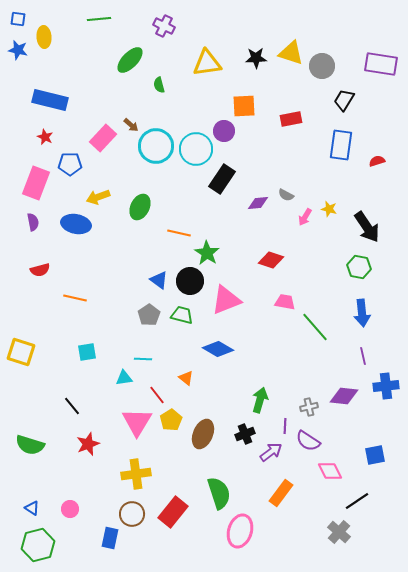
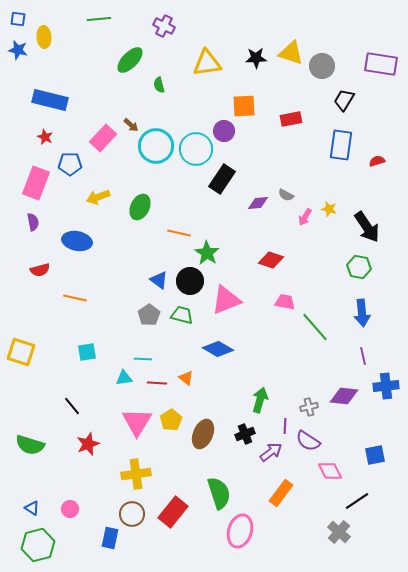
blue ellipse at (76, 224): moved 1 px right, 17 px down
red line at (157, 395): moved 12 px up; rotated 48 degrees counterclockwise
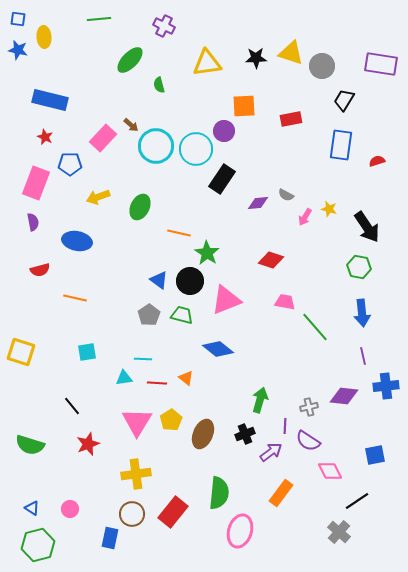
blue diamond at (218, 349): rotated 8 degrees clockwise
green semicircle at (219, 493): rotated 24 degrees clockwise
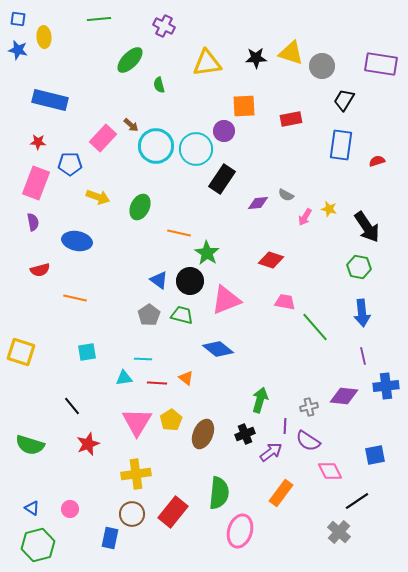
red star at (45, 137): moved 7 px left, 5 px down; rotated 21 degrees counterclockwise
yellow arrow at (98, 197): rotated 140 degrees counterclockwise
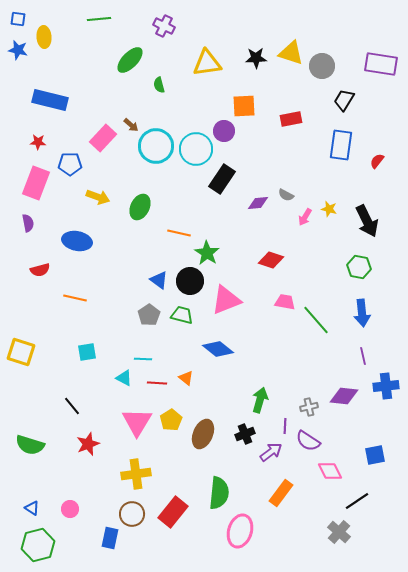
red semicircle at (377, 161): rotated 35 degrees counterclockwise
purple semicircle at (33, 222): moved 5 px left, 1 px down
black arrow at (367, 227): moved 6 px up; rotated 8 degrees clockwise
green line at (315, 327): moved 1 px right, 7 px up
cyan triangle at (124, 378): rotated 36 degrees clockwise
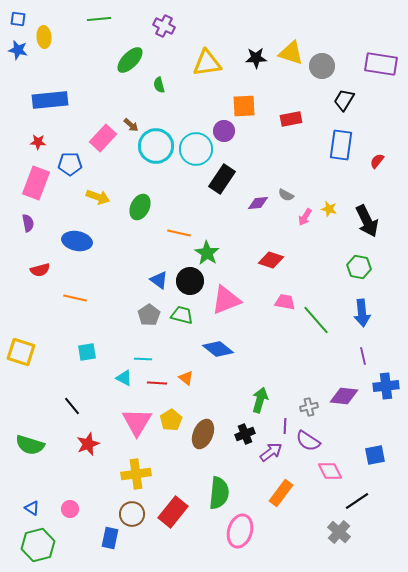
blue rectangle at (50, 100): rotated 20 degrees counterclockwise
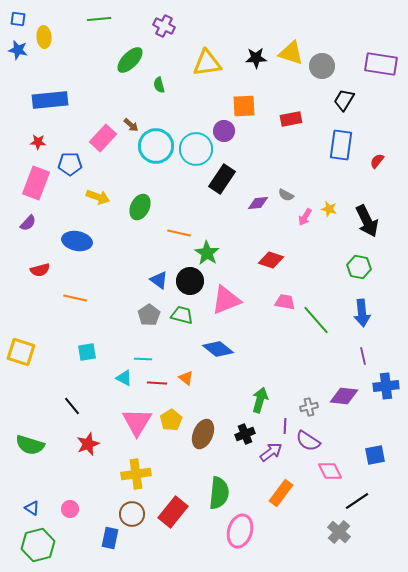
purple semicircle at (28, 223): rotated 54 degrees clockwise
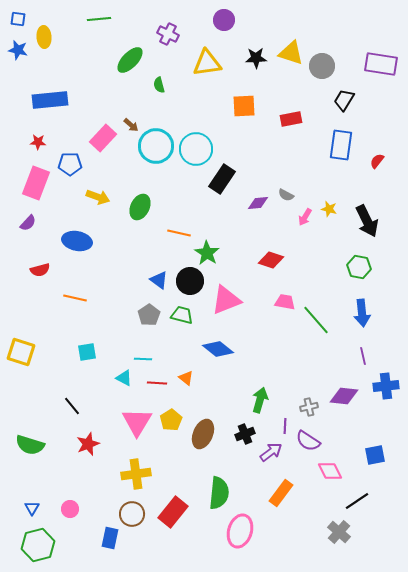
purple cross at (164, 26): moved 4 px right, 8 px down
purple circle at (224, 131): moved 111 px up
blue triangle at (32, 508): rotated 28 degrees clockwise
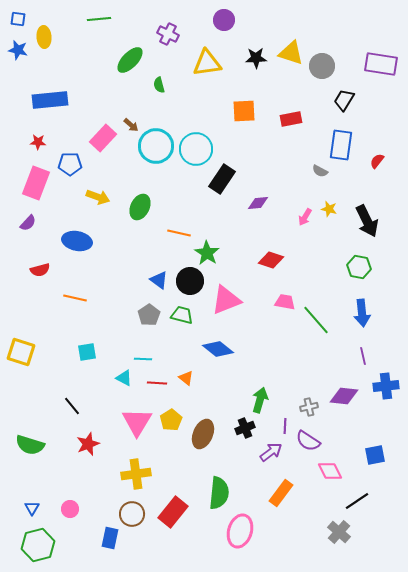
orange square at (244, 106): moved 5 px down
gray semicircle at (286, 195): moved 34 px right, 24 px up
black cross at (245, 434): moved 6 px up
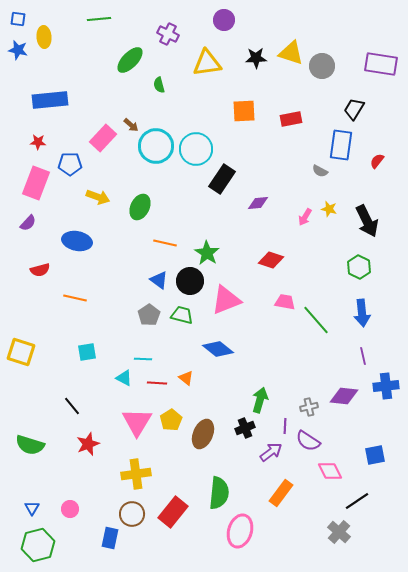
black trapezoid at (344, 100): moved 10 px right, 9 px down
orange line at (179, 233): moved 14 px left, 10 px down
green hexagon at (359, 267): rotated 15 degrees clockwise
